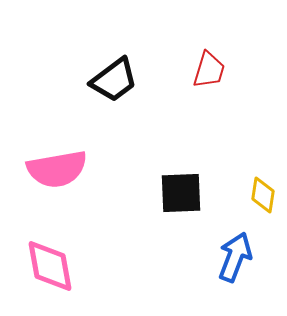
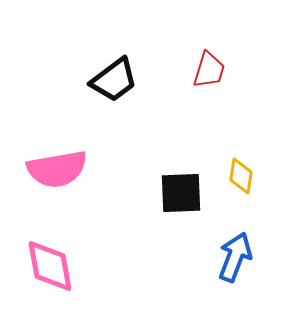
yellow diamond: moved 22 px left, 19 px up
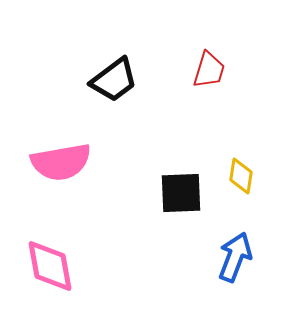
pink semicircle: moved 4 px right, 7 px up
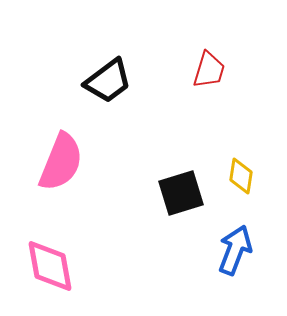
black trapezoid: moved 6 px left, 1 px down
pink semicircle: rotated 58 degrees counterclockwise
black square: rotated 15 degrees counterclockwise
blue arrow: moved 7 px up
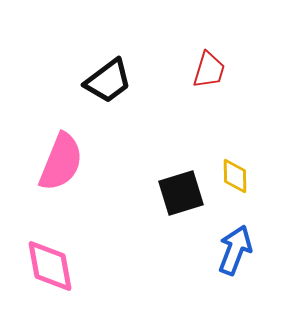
yellow diamond: moved 6 px left; rotated 9 degrees counterclockwise
